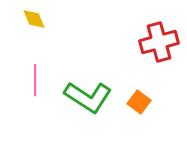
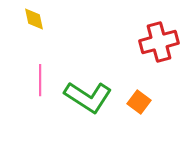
yellow diamond: rotated 10 degrees clockwise
pink line: moved 5 px right
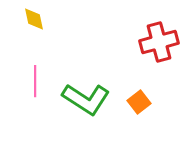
pink line: moved 5 px left, 1 px down
green L-shape: moved 2 px left, 2 px down
orange square: rotated 15 degrees clockwise
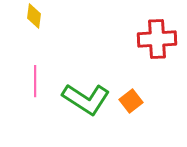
yellow diamond: moved 3 px up; rotated 20 degrees clockwise
red cross: moved 2 px left, 3 px up; rotated 12 degrees clockwise
orange square: moved 8 px left, 1 px up
